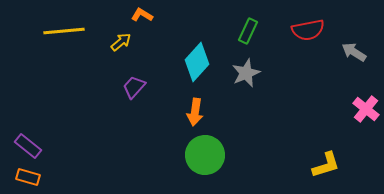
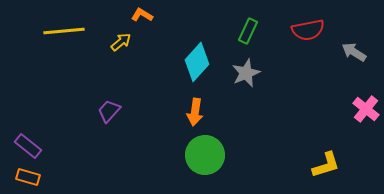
purple trapezoid: moved 25 px left, 24 px down
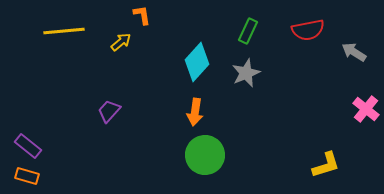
orange L-shape: rotated 50 degrees clockwise
orange rectangle: moved 1 px left, 1 px up
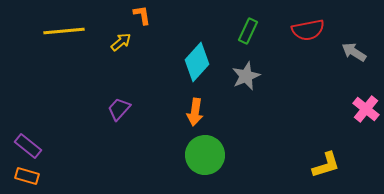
gray star: moved 3 px down
purple trapezoid: moved 10 px right, 2 px up
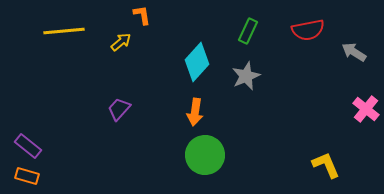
yellow L-shape: rotated 96 degrees counterclockwise
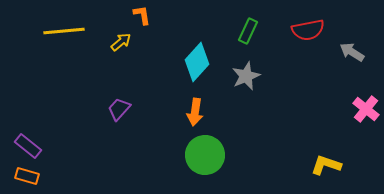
gray arrow: moved 2 px left
yellow L-shape: rotated 48 degrees counterclockwise
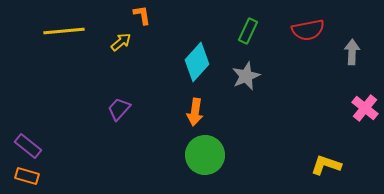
gray arrow: rotated 60 degrees clockwise
pink cross: moved 1 px left, 1 px up
